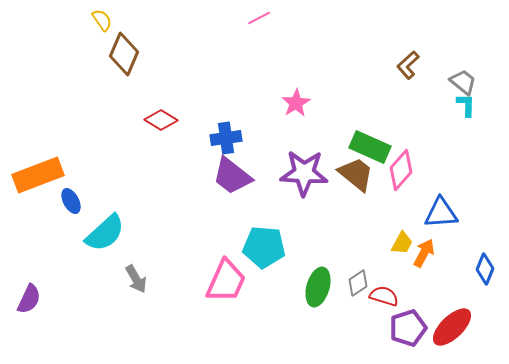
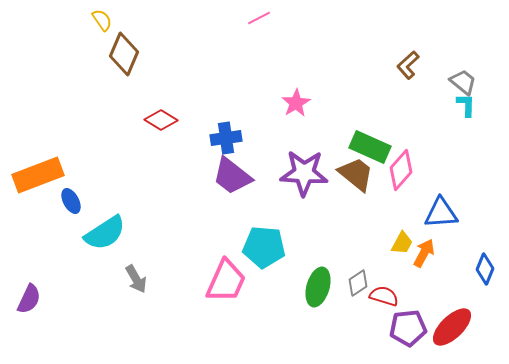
cyan semicircle: rotated 9 degrees clockwise
purple pentagon: rotated 12 degrees clockwise
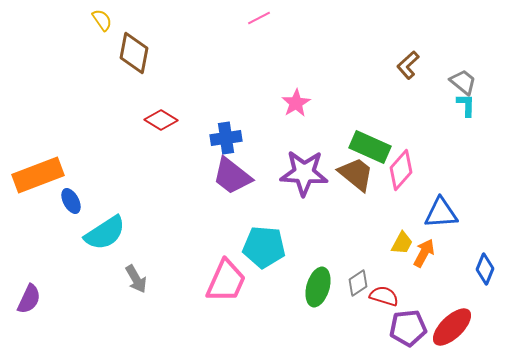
brown diamond: moved 10 px right, 1 px up; rotated 12 degrees counterclockwise
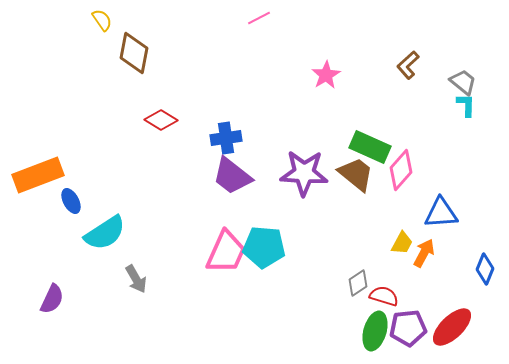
pink star: moved 30 px right, 28 px up
pink trapezoid: moved 29 px up
green ellipse: moved 57 px right, 44 px down
purple semicircle: moved 23 px right
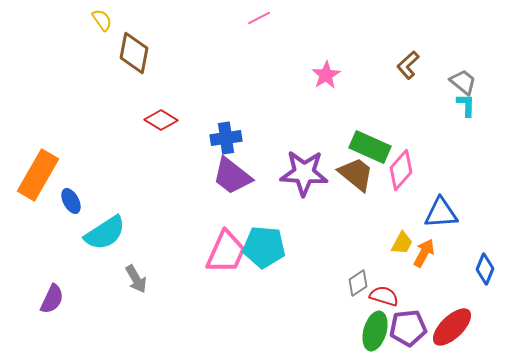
orange rectangle: rotated 39 degrees counterclockwise
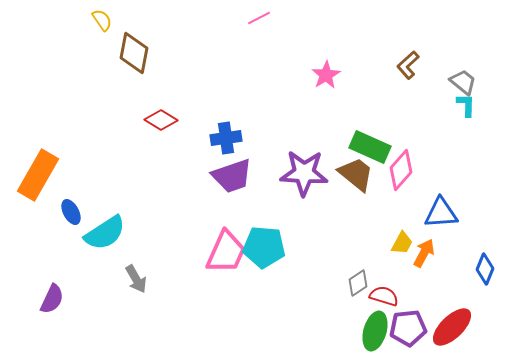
purple trapezoid: rotated 57 degrees counterclockwise
blue ellipse: moved 11 px down
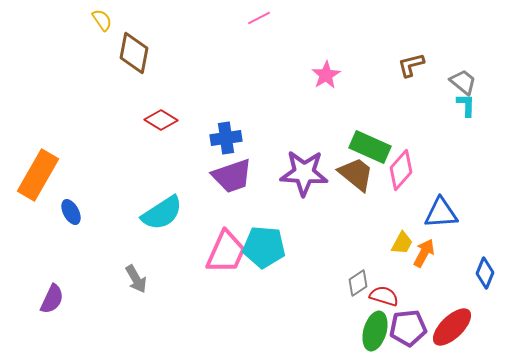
brown L-shape: moved 3 px right; rotated 28 degrees clockwise
cyan semicircle: moved 57 px right, 20 px up
blue diamond: moved 4 px down
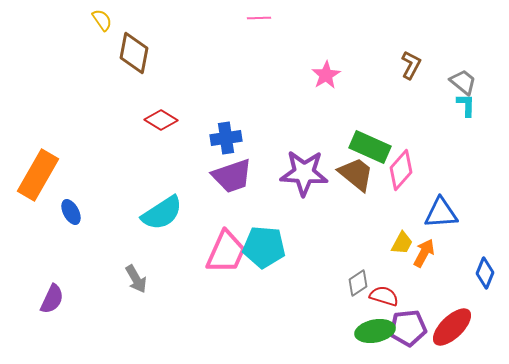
pink line: rotated 25 degrees clockwise
brown L-shape: rotated 132 degrees clockwise
green ellipse: rotated 63 degrees clockwise
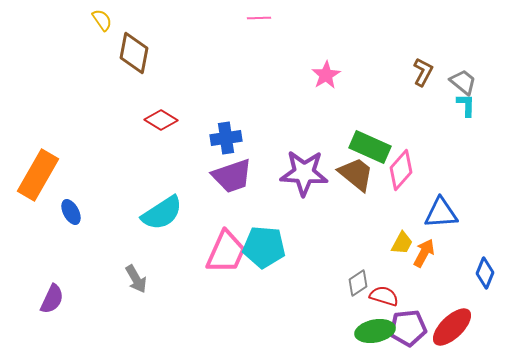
brown L-shape: moved 12 px right, 7 px down
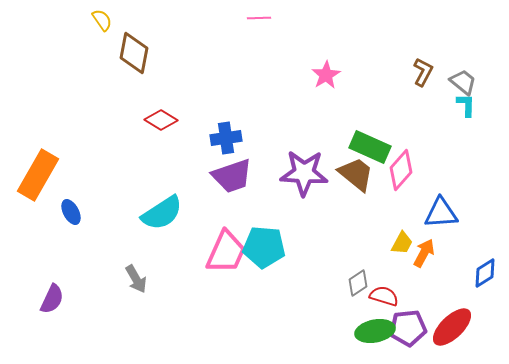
blue diamond: rotated 36 degrees clockwise
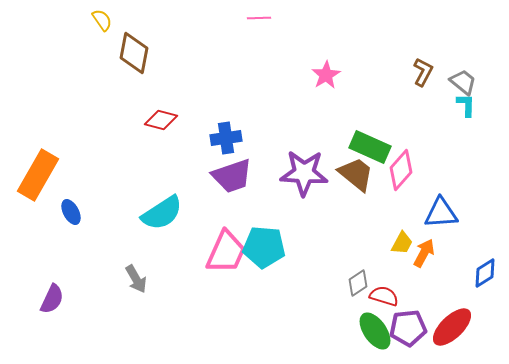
red diamond: rotated 16 degrees counterclockwise
green ellipse: rotated 66 degrees clockwise
